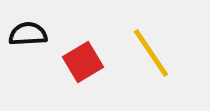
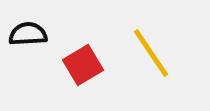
red square: moved 3 px down
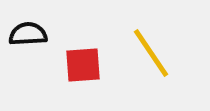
red square: rotated 27 degrees clockwise
